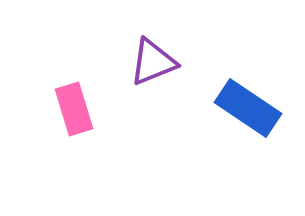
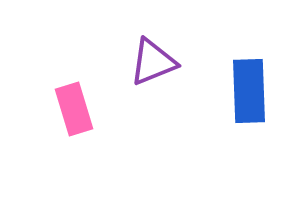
blue rectangle: moved 1 px right, 17 px up; rotated 54 degrees clockwise
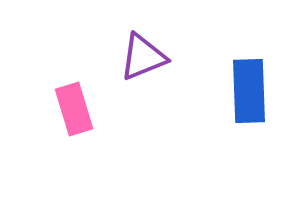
purple triangle: moved 10 px left, 5 px up
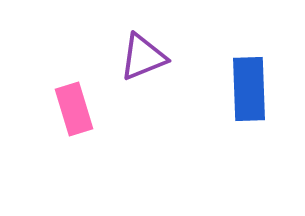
blue rectangle: moved 2 px up
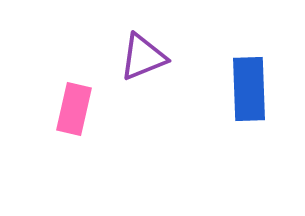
pink rectangle: rotated 30 degrees clockwise
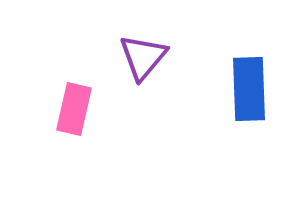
purple triangle: rotated 28 degrees counterclockwise
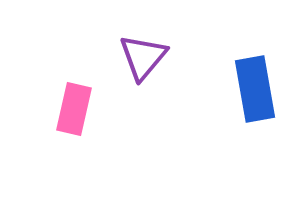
blue rectangle: moved 6 px right; rotated 8 degrees counterclockwise
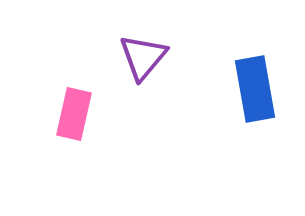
pink rectangle: moved 5 px down
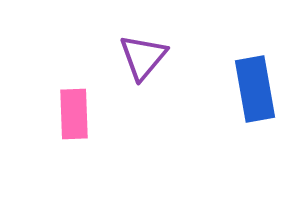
pink rectangle: rotated 15 degrees counterclockwise
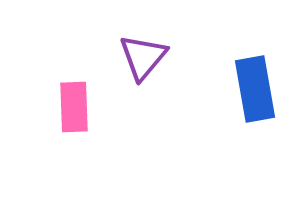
pink rectangle: moved 7 px up
